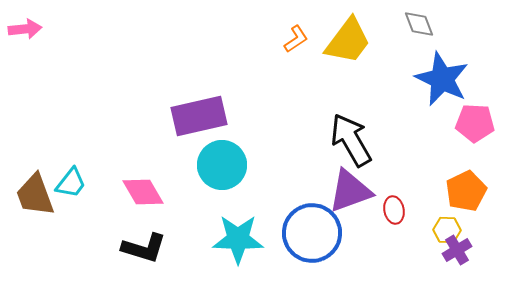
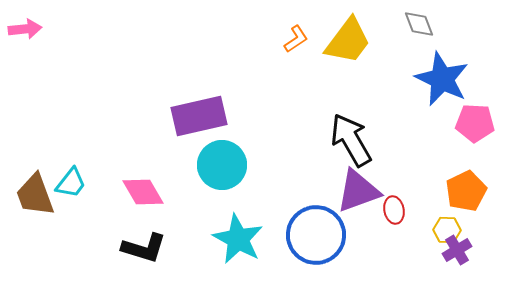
purple triangle: moved 8 px right
blue circle: moved 4 px right, 2 px down
cyan star: rotated 27 degrees clockwise
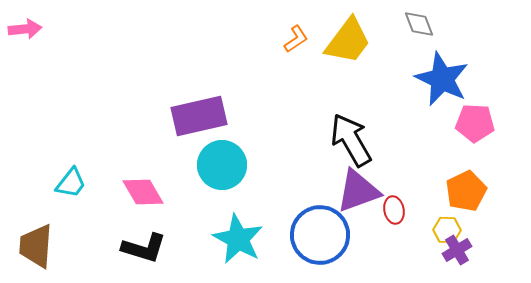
brown trapezoid: moved 1 px right, 51 px down; rotated 24 degrees clockwise
blue circle: moved 4 px right
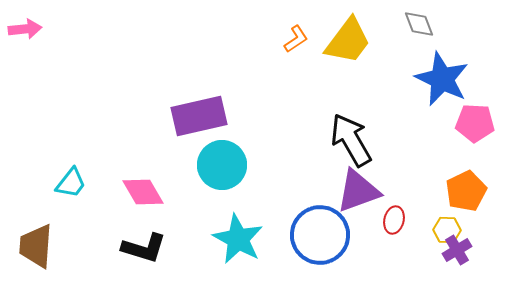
red ellipse: moved 10 px down; rotated 24 degrees clockwise
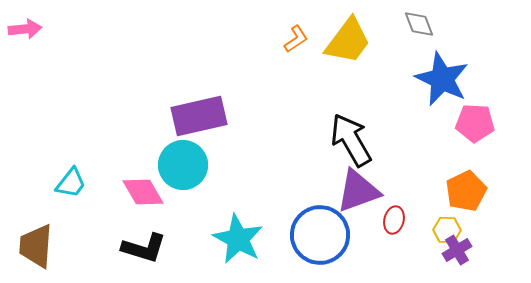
cyan circle: moved 39 px left
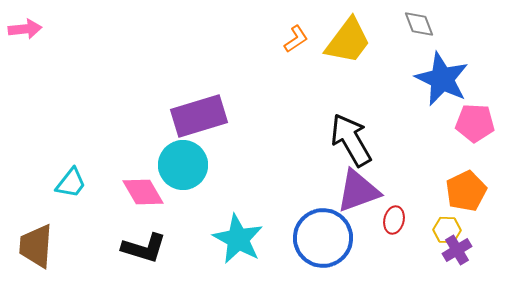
purple rectangle: rotated 4 degrees counterclockwise
blue circle: moved 3 px right, 3 px down
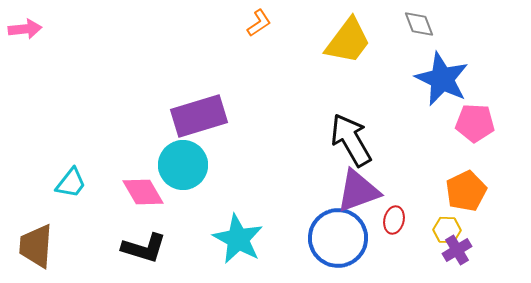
orange L-shape: moved 37 px left, 16 px up
blue circle: moved 15 px right
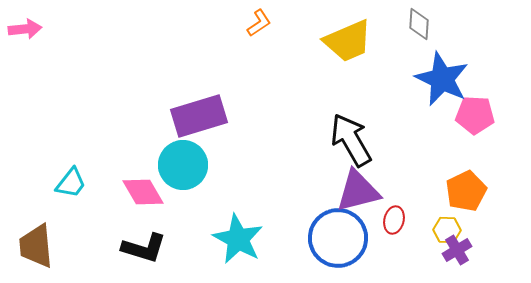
gray diamond: rotated 24 degrees clockwise
yellow trapezoid: rotated 30 degrees clockwise
pink pentagon: moved 8 px up
purple triangle: rotated 6 degrees clockwise
brown trapezoid: rotated 9 degrees counterclockwise
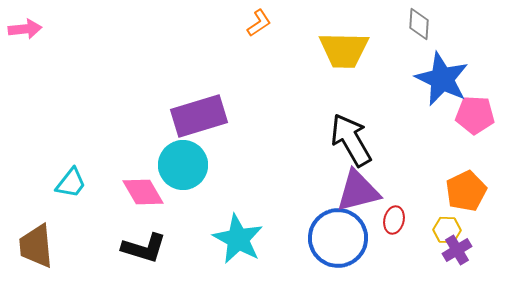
yellow trapezoid: moved 4 px left, 9 px down; rotated 24 degrees clockwise
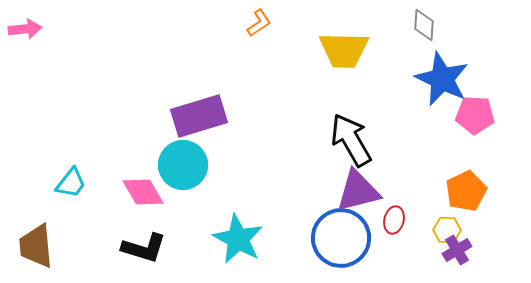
gray diamond: moved 5 px right, 1 px down
blue circle: moved 3 px right
